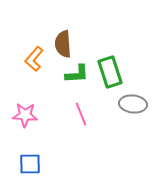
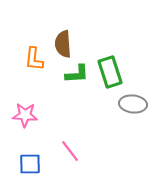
orange L-shape: rotated 35 degrees counterclockwise
pink line: moved 11 px left, 37 px down; rotated 15 degrees counterclockwise
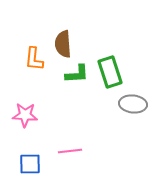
pink line: rotated 60 degrees counterclockwise
